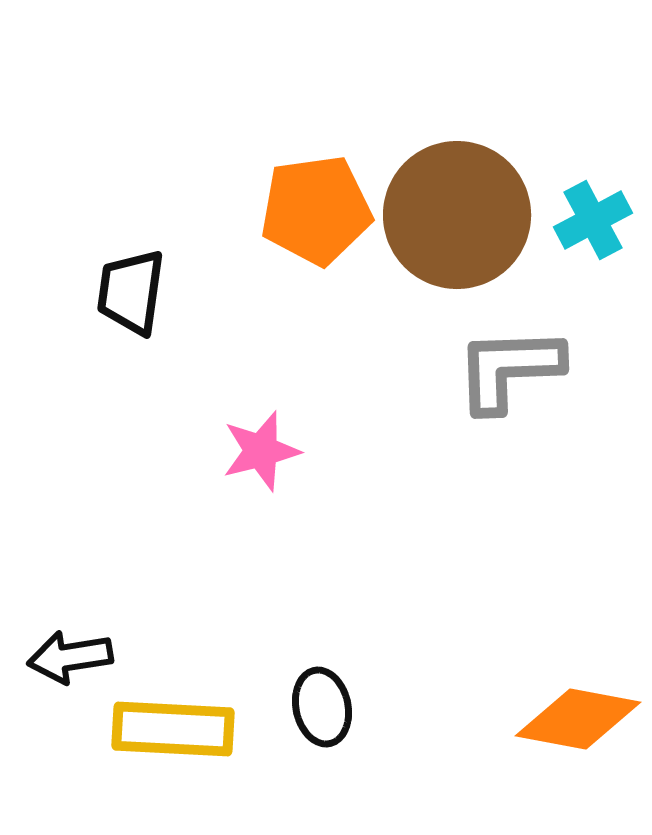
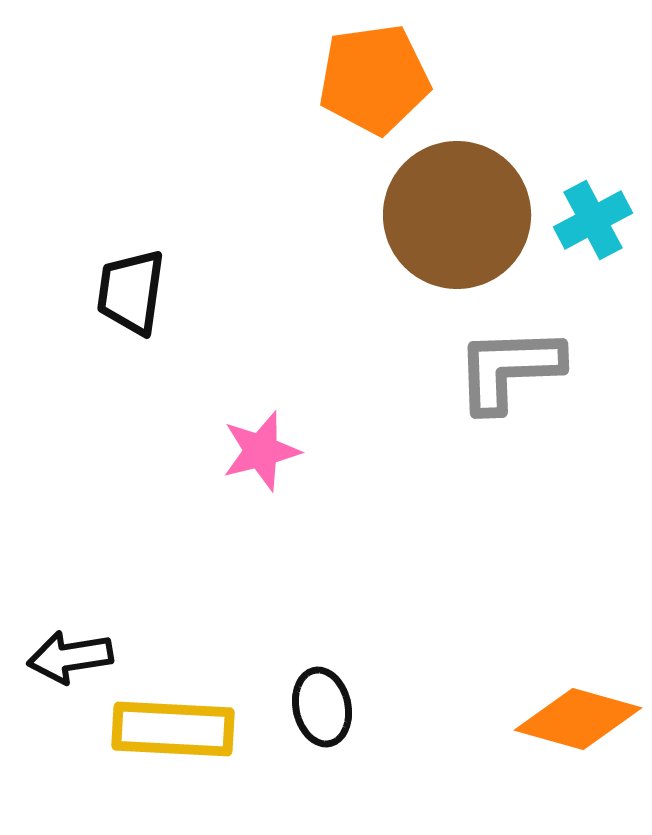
orange pentagon: moved 58 px right, 131 px up
orange diamond: rotated 5 degrees clockwise
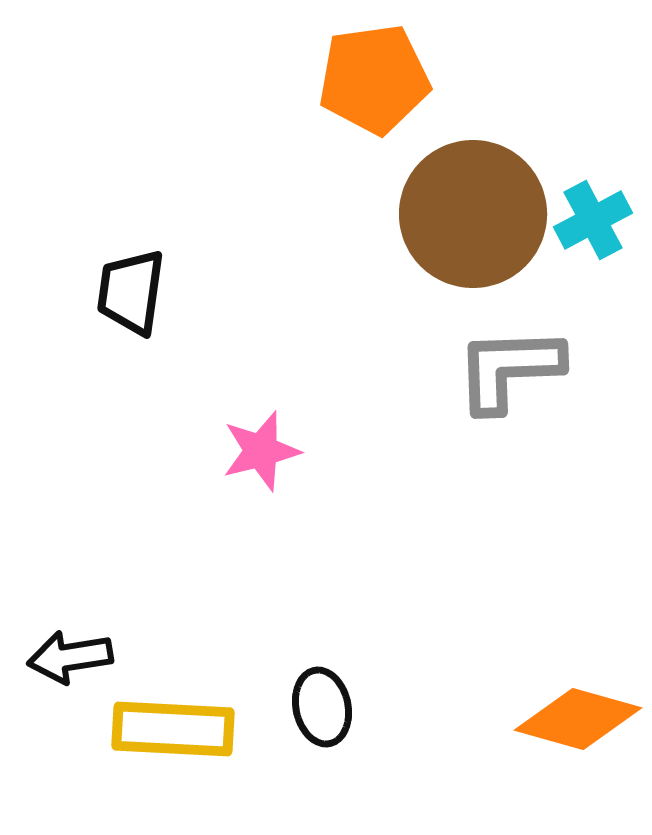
brown circle: moved 16 px right, 1 px up
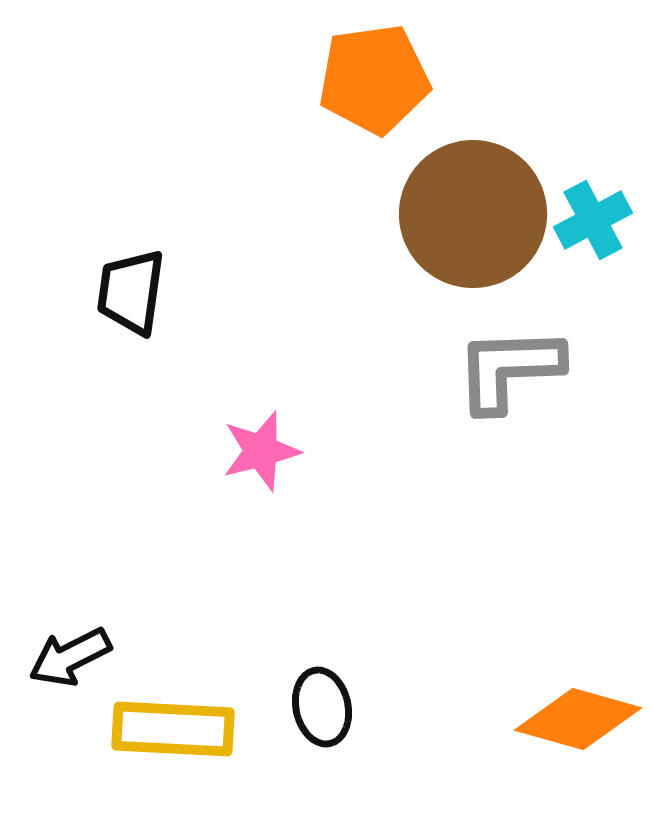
black arrow: rotated 18 degrees counterclockwise
